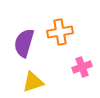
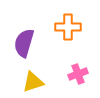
orange cross: moved 8 px right, 5 px up; rotated 10 degrees clockwise
pink cross: moved 4 px left, 7 px down
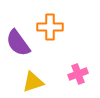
orange cross: moved 18 px left
purple semicircle: moved 6 px left; rotated 52 degrees counterclockwise
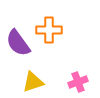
orange cross: moved 1 px left, 3 px down
pink cross: moved 8 px down
